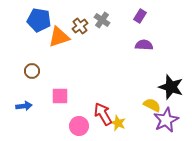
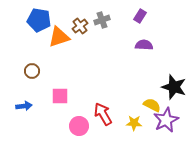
gray cross: rotated 35 degrees clockwise
black star: moved 3 px right
yellow star: moved 16 px right; rotated 21 degrees counterclockwise
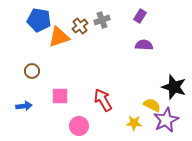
red arrow: moved 14 px up
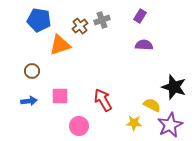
orange triangle: moved 1 px right, 8 px down
blue arrow: moved 5 px right, 5 px up
purple star: moved 4 px right, 5 px down
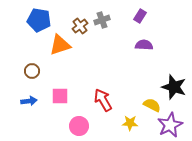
yellow star: moved 4 px left
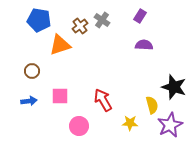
gray cross: rotated 35 degrees counterclockwise
yellow semicircle: rotated 48 degrees clockwise
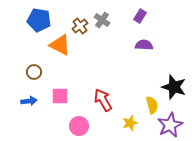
orange triangle: rotated 45 degrees clockwise
brown circle: moved 2 px right, 1 px down
yellow star: rotated 21 degrees counterclockwise
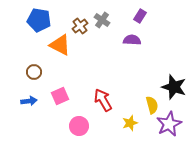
purple semicircle: moved 12 px left, 5 px up
pink square: rotated 24 degrees counterclockwise
purple star: moved 1 px left, 1 px up
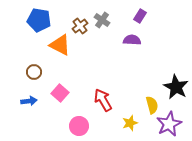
black star: moved 2 px right; rotated 10 degrees clockwise
pink square: moved 3 px up; rotated 24 degrees counterclockwise
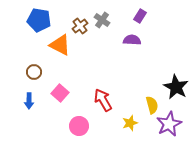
blue arrow: rotated 98 degrees clockwise
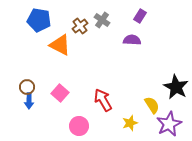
brown circle: moved 7 px left, 15 px down
yellow semicircle: rotated 18 degrees counterclockwise
